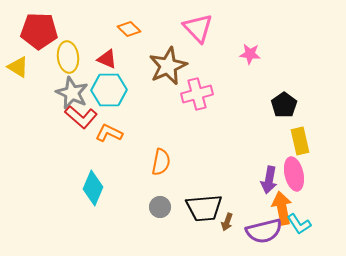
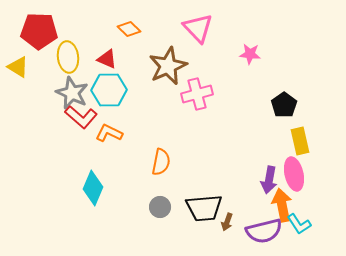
orange arrow: moved 3 px up
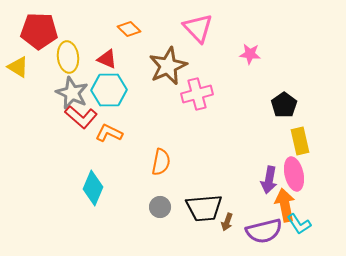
orange arrow: moved 3 px right
